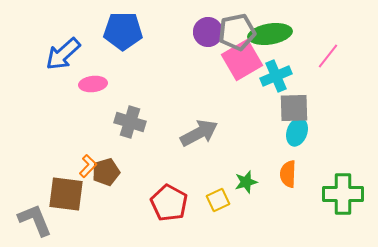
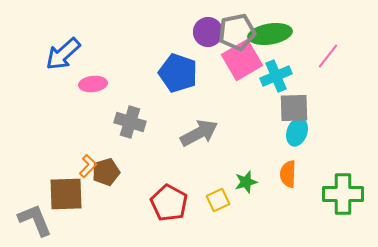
blue pentagon: moved 55 px right, 42 px down; rotated 18 degrees clockwise
brown square: rotated 9 degrees counterclockwise
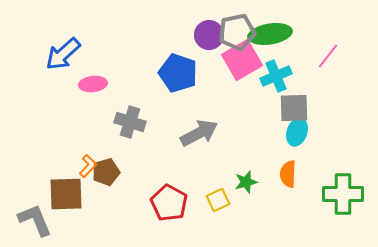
purple circle: moved 1 px right, 3 px down
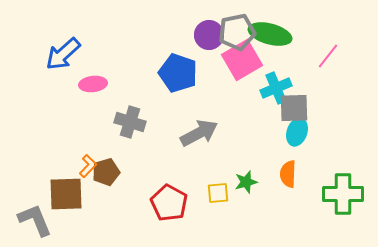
green ellipse: rotated 24 degrees clockwise
cyan cross: moved 12 px down
yellow square: moved 7 px up; rotated 20 degrees clockwise
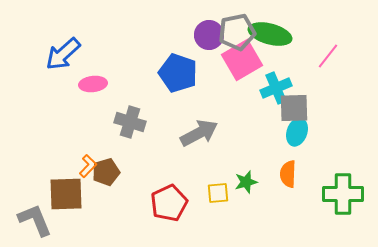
red pentagon: rotated 18 degrees clockwise
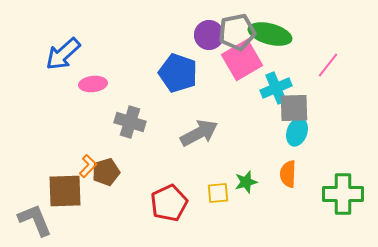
pink line: moved 9 px down
brown square: moved 1 px left, 3 px up
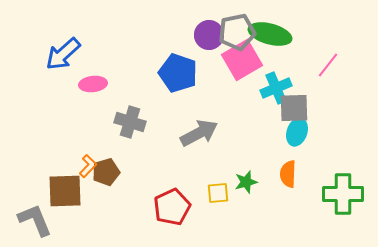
red pentagon: moved 3 px right, 4 px down
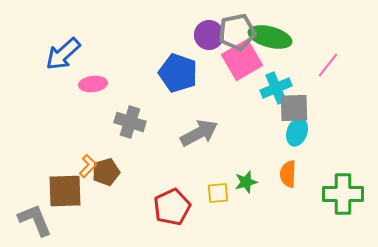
green ellipse: moved 3 px down
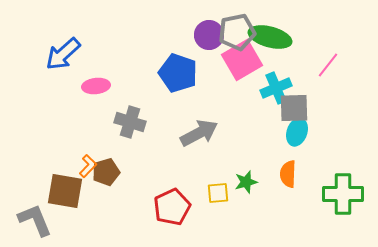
pink ellipse: moved 3 px right, 2 px down
brown square: rotated 12 degrees clockwise
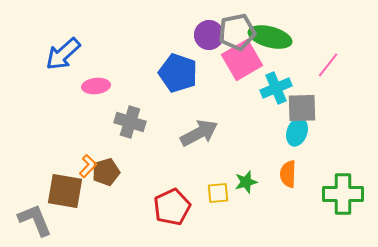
gray square: moved 8 px right
